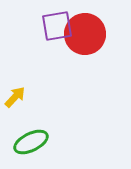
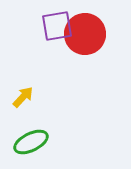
yellow arrow: moved 8 px right
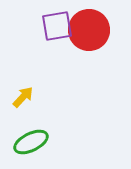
red circle: moved 4 px right, 4 px up
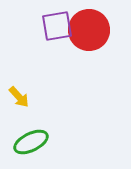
yellow arrow: moved 4 px left; rotated 95 degrees clockwise
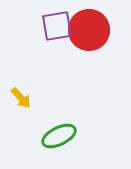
yellow arrow: moved 2 px right, 1 px down
green ellipse: moved 28 px right, 6 px up
